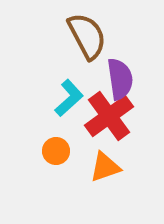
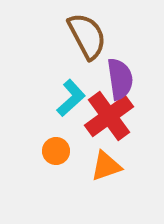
cyan L-shape: moved 2 px right
orange triangle: moved 1 px right, 1 px up
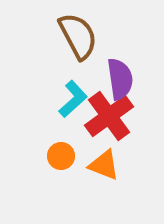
brown semicircle: moved 9 px left
cyan L-shape: moved 2 px right, 1 px down
orange circle: moved 5 px right, 5 px down
orange triangle: moved 2 px left, 1 px up; rotated 40 degrees clockwise
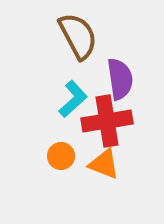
red cross: moved 2 px left, 5 px down; rotated 27 degrees clockwise
orange triangle: moved 1 px up
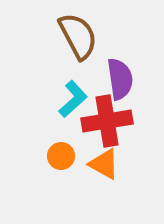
orange triangle: rotated 8 degrees clockwise
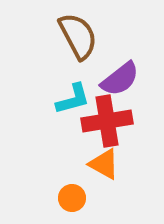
purple semicircle: rotated 60 degrees clockwise
cyan L-shape: rotated 27 degrees clockwise
orange circle: moved 11 px right, 42 px down
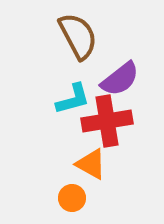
orange triangle: moved 13 px left
